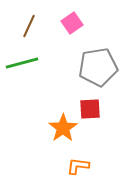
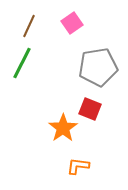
green line: rotated 48 degrees counterclockwise
red square: rotated 25 degrees clockwise
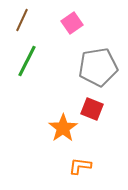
brown line: moved 7 px left, 6 px up
green line: moved 5 px right, 2 px up
red square: moved 2 px right
orange L-shape: moved 2 px right
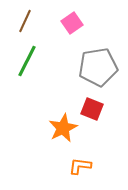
brown line: moved 3 px right, 1 px down
orange star: rotated 8 degrees clockwise
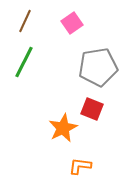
green line: moved 3 px left, 1 px down
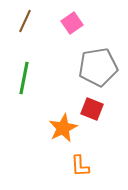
green line: moved 16 px down; rotated 16 degrees counterclockwise
orange L-shape: rotated 100 degrees counterclockwise
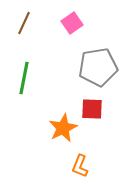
brown line: moved 1 px left, 2 px down
red square: rotated 20 degrees counterclockwise
orange L-shape: rotated 25 degrees clockwise
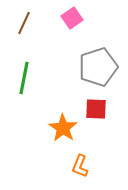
pink square: moved 5 px up
gray pentagon: rotated 9 degrees counterclockwise
red square: moved 4 px right
orange star: rotated 12 degrees counterclockwise
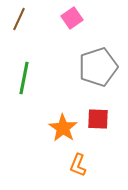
brown line: moved 5 px left, 4 px up
red square: moved 2 px right, 10 px down
orange L-shape: moved 2 px left, 1 px up
